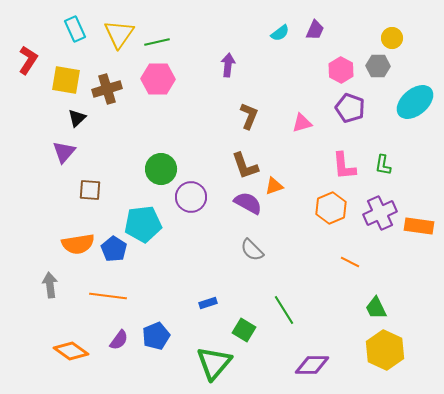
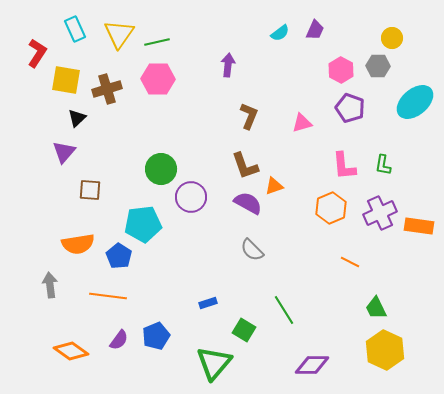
red L-shape at (28, 60): moved 9 px right, 7 px up
blue pentagon at (114, 249): moved 5 px right, 7 px down
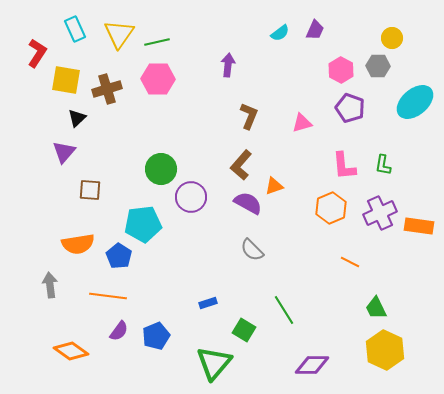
brown L-shape at (245, 166): moved 4 px left, 1 px up; rotated 60 degrees clockwise
purple semicircle at (119, 340): moved 9 px up
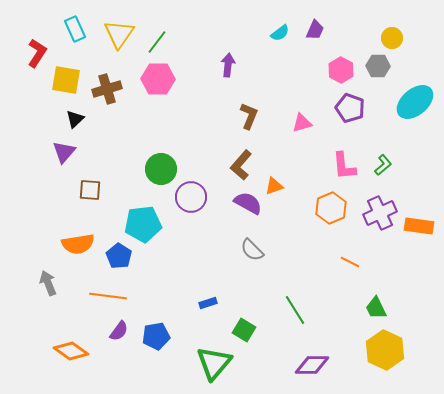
green line at (157, 42): rotated 40 degrees counterclockwise
black triangle at (77, 118): moved 2 px left, 1 px down
green L-shape at (383, 165): rotated 140 degrees counterclockwise
gray arrow at (50, 285): moved 2 px left, 2 px up; rotated 15 degrees counterclockwise
green line at (284, 310): moved 11 px right
blue pentagon at (156, 336): rotated 12 degrees clockwise
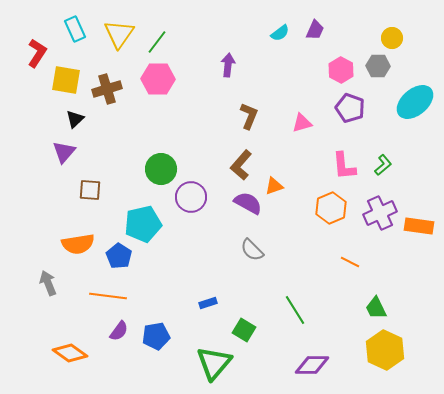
cyan pentagon at (143, 224): rotated 6 degrees counterclockwise
orange diamond at (71, 351): moved 1 px left, 2 px down
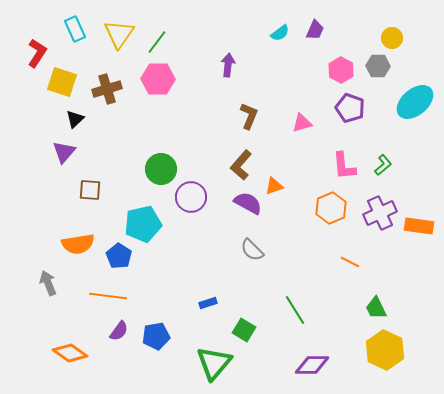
yellow square at (66, 80): moved 4 px left, 2 px down; rotated 8 degrees clockwise
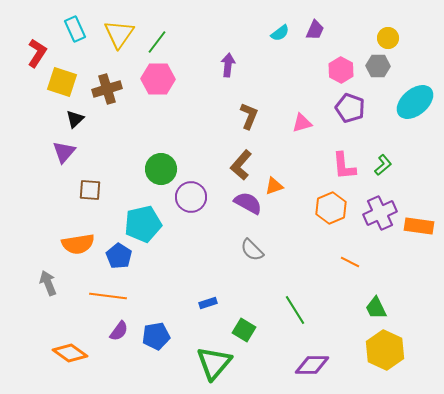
yellow circle at (392, 38): moved 4 px left
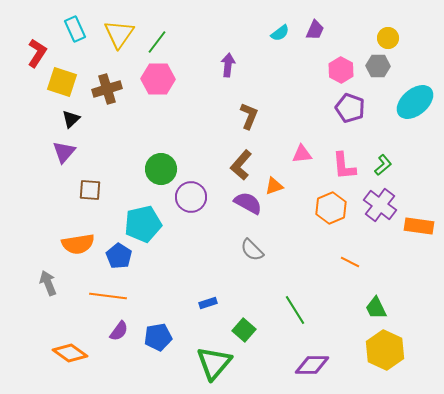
black triangle at (75, 119): moved 4 px left
pink triangle at (302, 123): moved 31 px down; rotated 10 degrees clockwise
purple cross at (380, 213): moved 8 px up; rotated 28 degrees counterclockwise
green square at (244, 330): rotated 10 degrees clockwise
blue pentagon at (156, 336): moved 2 px right, 1 px down
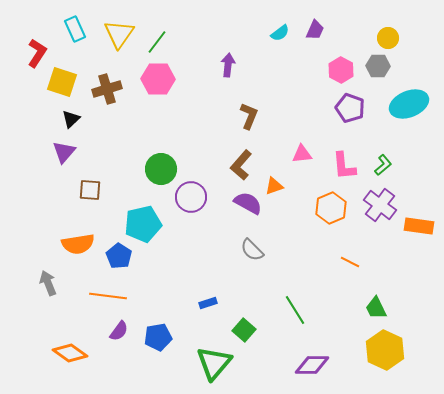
cyan ellipse at (415, 102): moved 6 px left, 2 px down; rotated 18 degrees clockwise
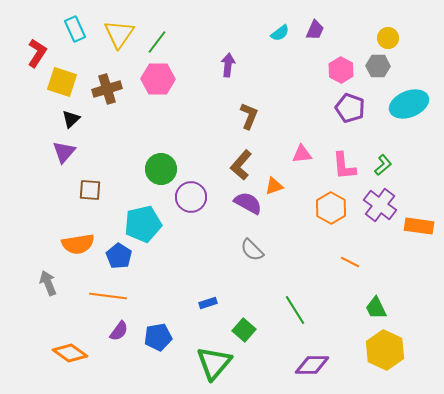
orange hexagon at (331, 208): rotated 8 degrees counterclockwise
